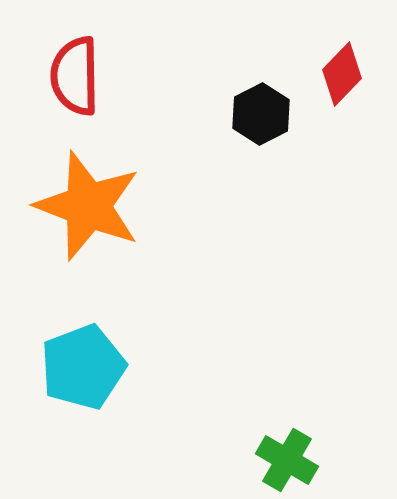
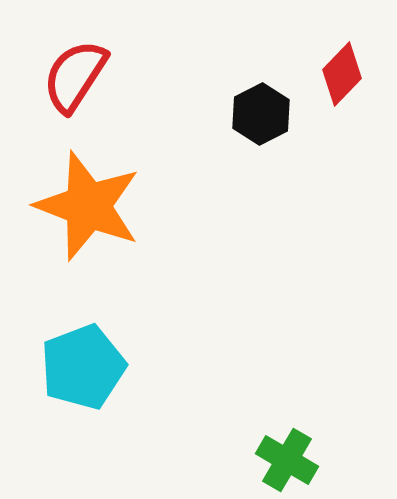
red semicircle: rotated 34 degrees clockwise
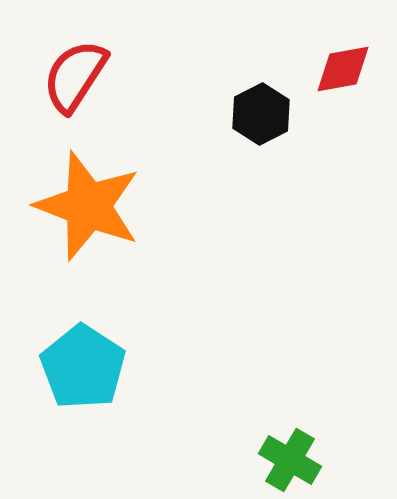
red diamond: moved 1 px right, 5 px up; rotated 36 degrees clockwise
cyan pentagon: rotated 18 degrees counterclockwise
green cross: moved 3 px right
